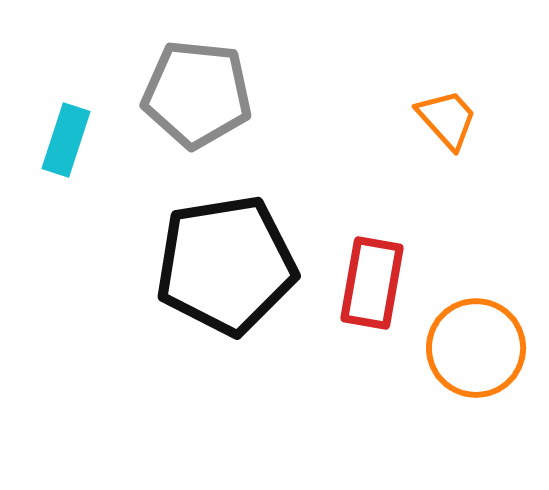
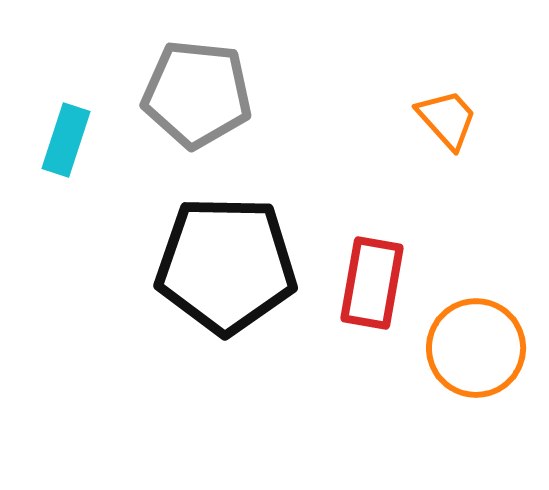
black pentagon: rotated 10 degrees clockwise
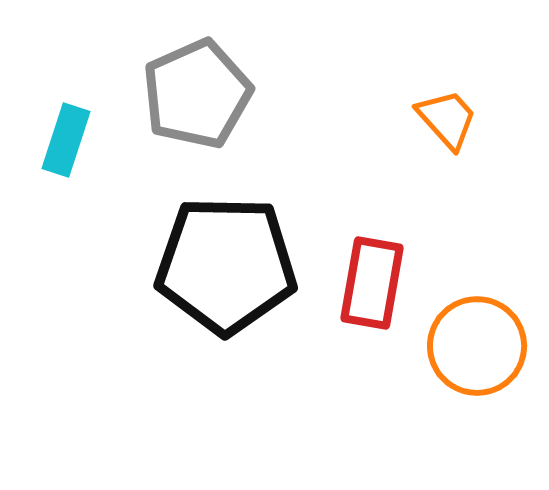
gray pentagon: rotated 30 degrees counterclockwise
orange circle: moved 1 px right, 2 px up
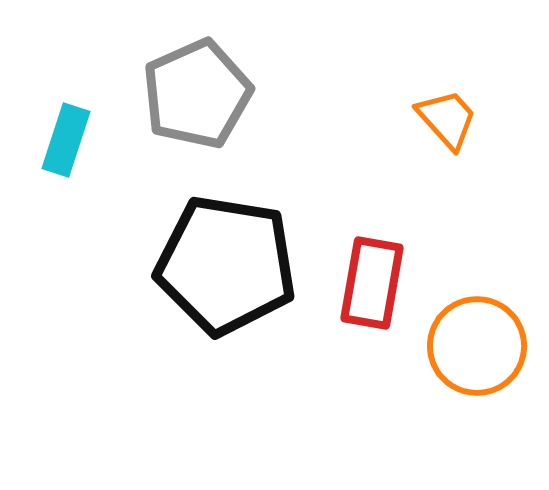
black pentagon: rotated 8 degrees clockwise
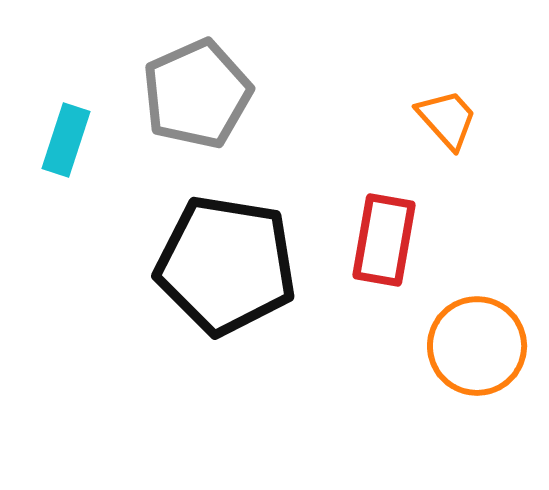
red rectangle: moved 12 px right, 43 px up
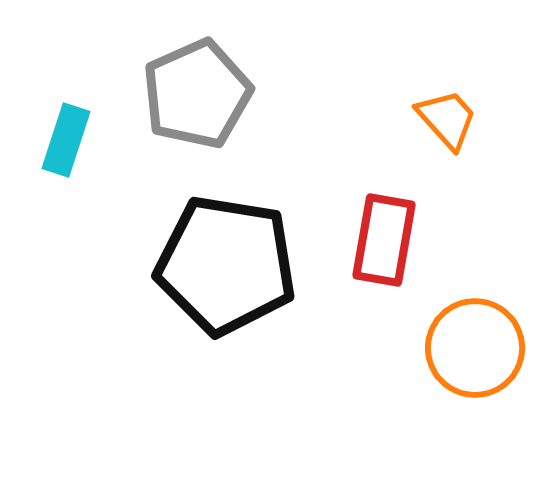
orange circle: moved 2 px left, 2 px down
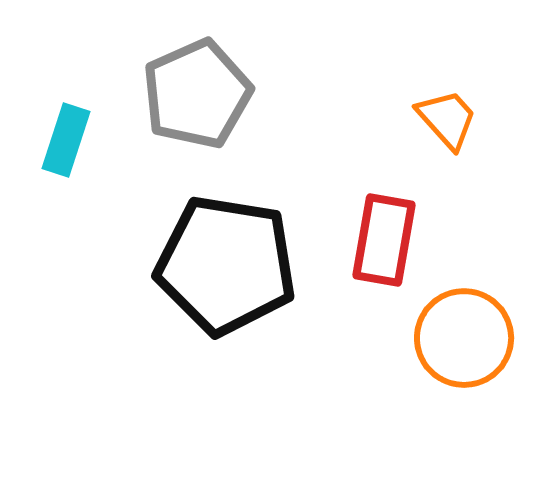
orange circle: moved 11 px left, 10 px up
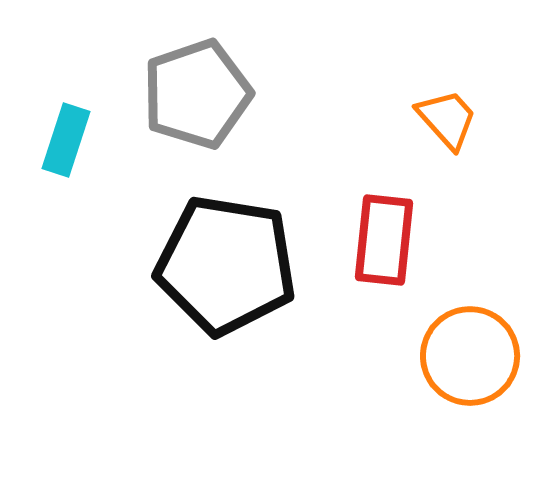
gray pentagon: rotated 5 degrees clockwise
red rectangle: rotated 4 degrees counterclockwise
orange circle: moved 6 px right, 18 px down
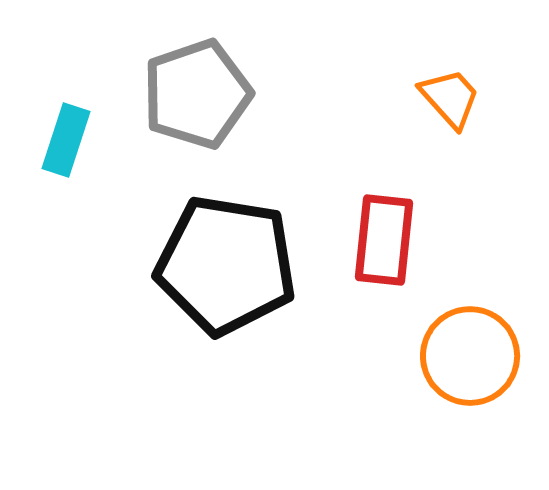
orange trapezoid: moved 3 px right, 21 px up
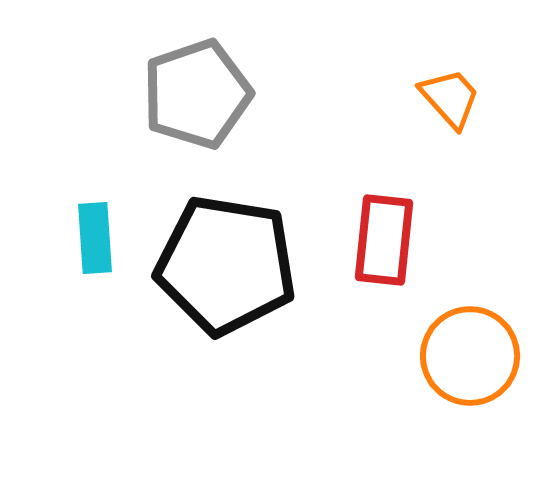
cyan rectangle: moved 29 px right, 98 px down; rotated 22 degrees counterclockwise
